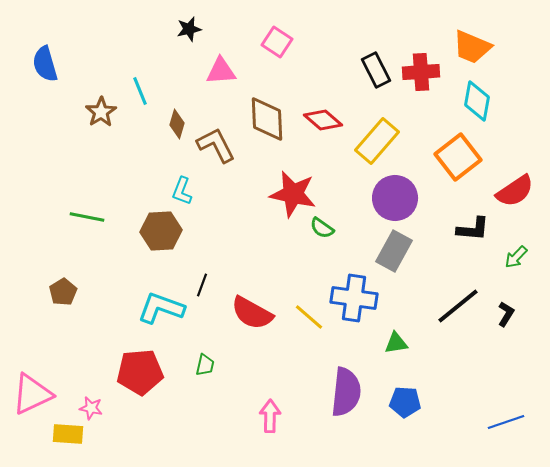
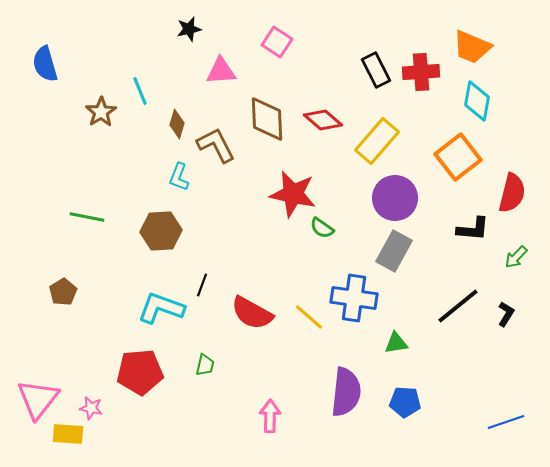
cyan L-shape at (182, 191): moved 3 px left, 14 px up
red semicircle at (515, 191): moved 3 px left, 2 px down; rotated 42 degrees counterclockwise
pink triangle at (32, 394): moved 6 px right, 5 px down; rotated 27 degrees counterclockwise
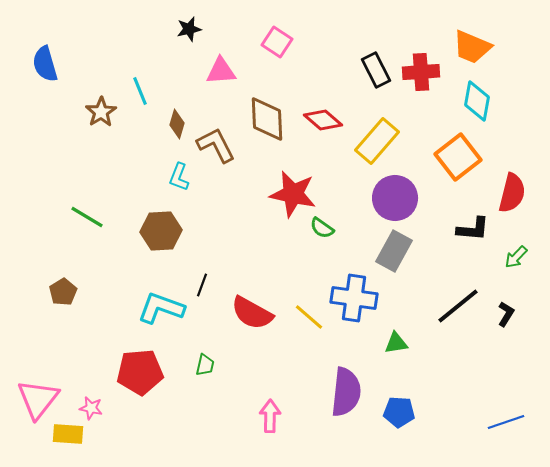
green line at (87, 217): rotated 20 degrees clockwise
blue pentagon at (405, 402): moved 6 px left, 10 px down
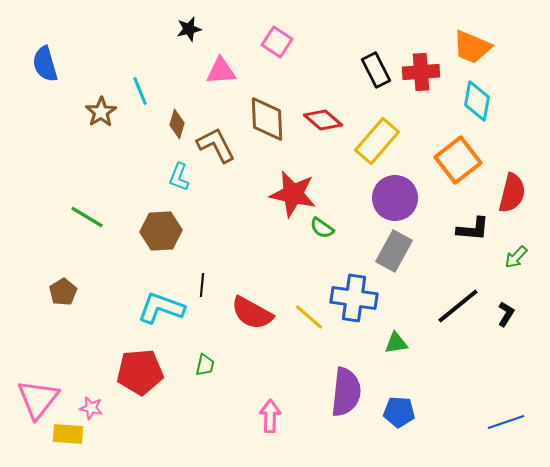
orange square at (458, 157): moved 3 px down
black line at (202, 285): rotated 15 degrees counterclockwise
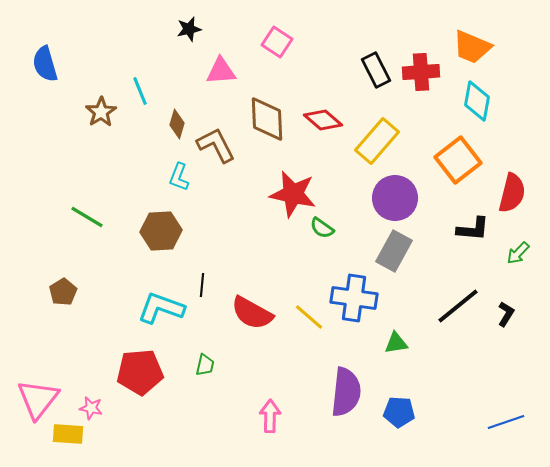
green arrow at (516, 257): moved 2 px right, 4 px up
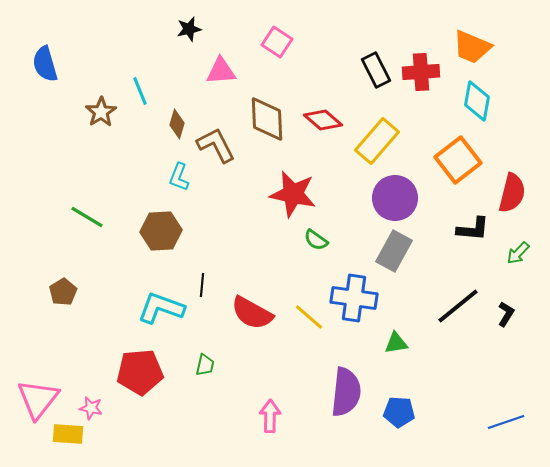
green semicircle at (322, 228): moved 6 px left, 12 px down
